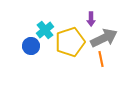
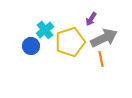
purple arrow: rotated 32 degrees clockwise
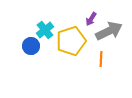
gray arrow: moved 5 px right, 7 px up
yellow pentagon: moved 1 px right, 1 px up
orange line: rotated 14 degrees clockwise
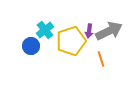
purple arrow: moved 2 px left, 12 px down; rotated 24 degrees counterclockwise
orange line: rotated 21 degrees counterclockwise
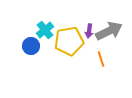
yellow pentagon: moved 2 px left; rotated 8 degrees clockwise
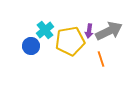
yellow pentagon: moved 1 px right
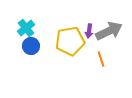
cyan cross: moved 19 px left, 2 px up
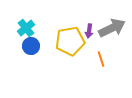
gray arrow: moved 3 px right, 3 px up
